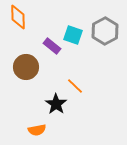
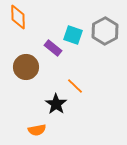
purple rectangle: moved 1 px right, 2 px down
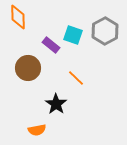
purple rectangle: moved 2 px left, 3 px up
brown circle: moved 2 px right, 1 px down
orange line: moved 1 px right, 8 px up
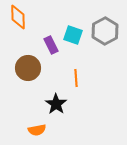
purple rectangle: rotated 24 degrees clockwise
orange line: rotated 42 degrees clockwise
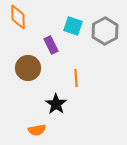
cyan square: moved 9 px up
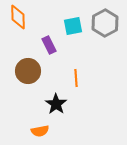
cyan square: rotated 30 degrees counterclockwise
gray hexagon: moved 8 px up
purple rectangle: moved 2 px left
brown circle: moved 3 px down
orange semicircle: moved 3 px right, 1 px down
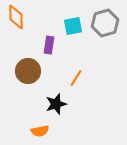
orange diamond: moved 2 px left
gray hexagon: rotated 12 degrees clockwise
purple rectangle: rotated 36 degrees clockwise
orange line: rotated 36 degrees clockwise
black star: rotated 20 degrees clockwise
